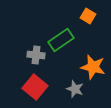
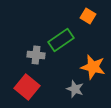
red square: moved 8 px left
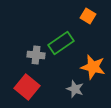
green rectangle: moved 3 px down
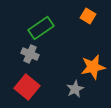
green rectangle: moved 20 px left, 15 px up
gray cross: moved 6 px left, 1 px up; rotated 18 degrees clockwise
orange star: rotated 25 degrees counterclockwise
gray star: rotated 24 degrees clockwise
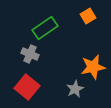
orange square: rotated 28 degrees clockwise
green rectangle: moved 4 px right
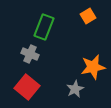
green rectangle: moved 1 px left, 1 px up; rotated 35 degrees counterclockwise
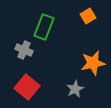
gray cross: moved 6 px left, 4 px up
orange star: moved 4 px up
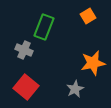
red square: moved 1 px left
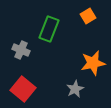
green rectangle: moved 5 px right, 2 px down
gray cross: moved 3 px left
red square: moved 3 px left, 2 px down
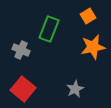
orange star: moved 16 px up
